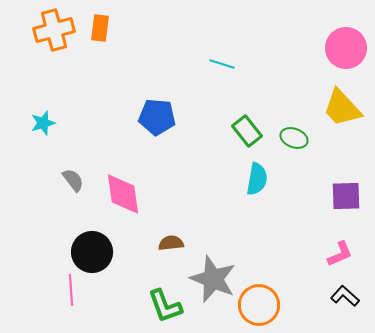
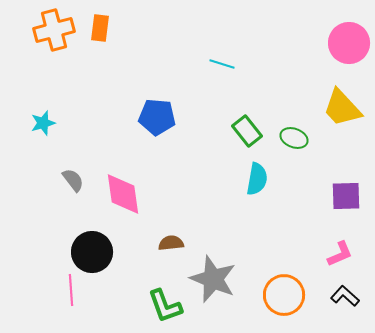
pink circle: moved 3 px right, 5 px up
orange circle: moved 25 px right, 10 px up
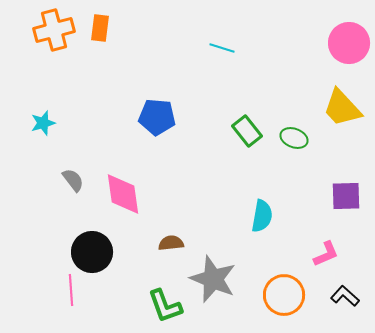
cyan line: moved 16 px up
cyan semicircle: moved 5 px right, 37 px down
pink L-shape: moved 14 px left
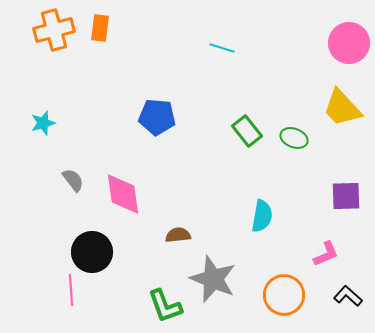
brown semicircle: moved 7 px right, 8 px up
black L-shape: moved 3 px right
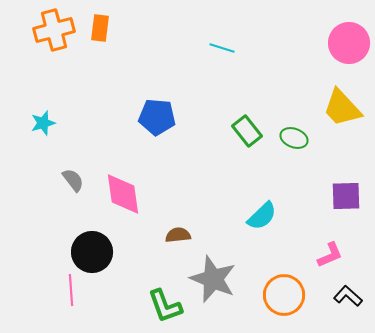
cyan semicircle: rotated 36 degrees clockwise
pink L-shape: moved 4 px right, 1 px down
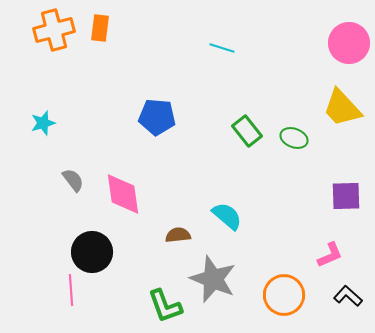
cyan semicircle: moved 35 px left; rotated 96 degrees counterclockwise
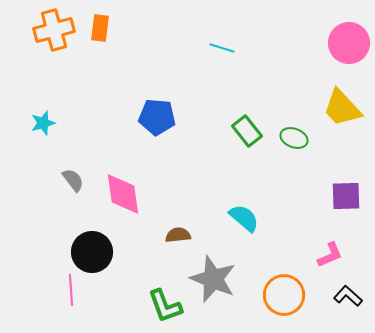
cyan semicircle: moved 17 px right, 2 px down
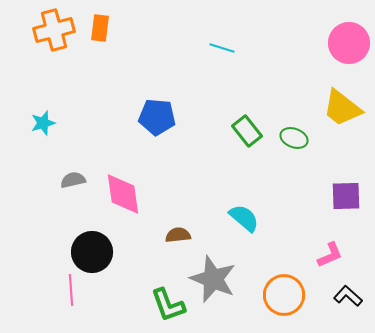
yellow trapezoid: rotated 9 degrees counterclockwise
gray semicircle: rotated 65 degrees counterclockwise
green L-shape: moved 3 px right, 1 px up
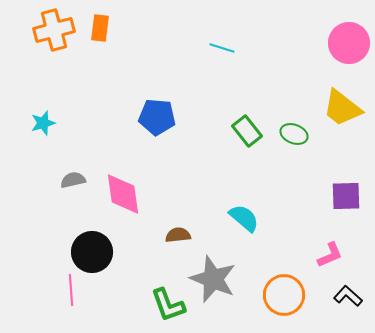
green ellipse: moved 4 px up
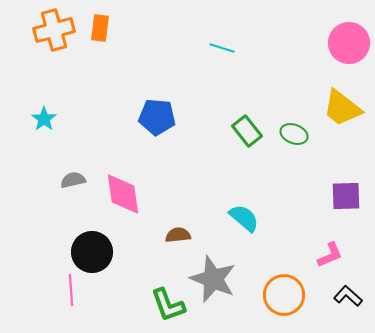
cyan star: moved 1 px right, 4 px up; rotated 20 degrees counterclockwise
